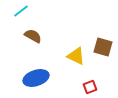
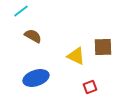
brown square: rotated 18 degrees counterclockwise
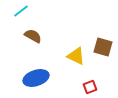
brown square: rotated 18 degrees clockwise
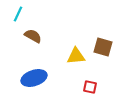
cyan line: moved 3 px left, 3 px down; rotated 28 degrees counterclockwise
yellow triangle: rotated 30 degrees counterclockwise
blue ellipse: moved 2 px left
red square: rotated 32 degrees clockwise
